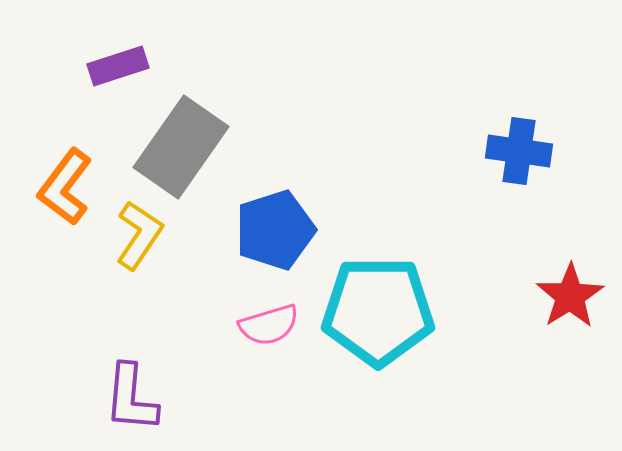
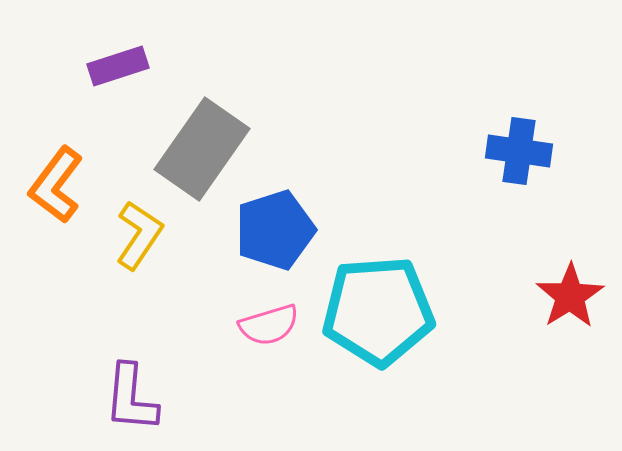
gray rectangle: moved 21 px right, 2 px down
orange L-shape: moved 9 px left, 2 px up
cyan pentagon: rotated 4 degrees counterclockwise
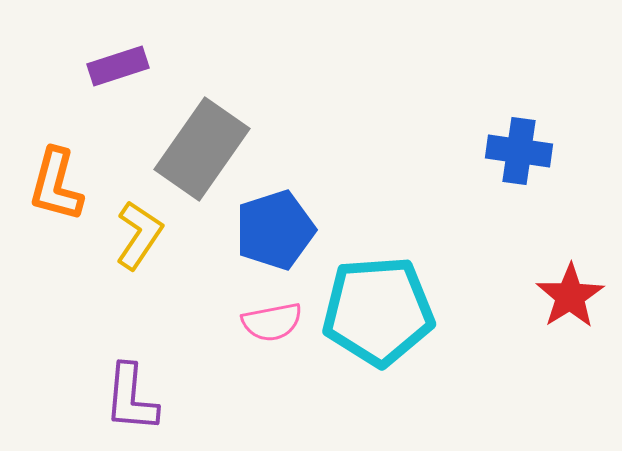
orange L-shape: rotated 22 degrees counterclockwise
pink semicircle: moved 3 px right, 3 px up; rotated 6 degrees clockwise
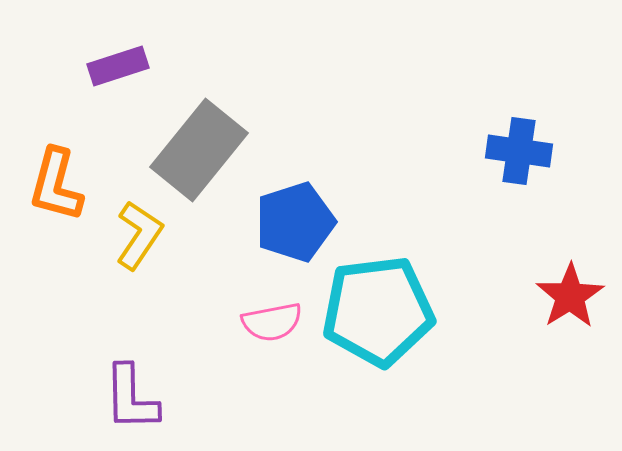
gray rectangle: moved 3 px left, 1 px down; rotated 4 degrees clockwise
blue pentagon: moved 20 px right, 8 px up
cyan pentagon: rotated 3 degrees counterclockwise
purple L-shape: rotated 6 degrees counterclockwise
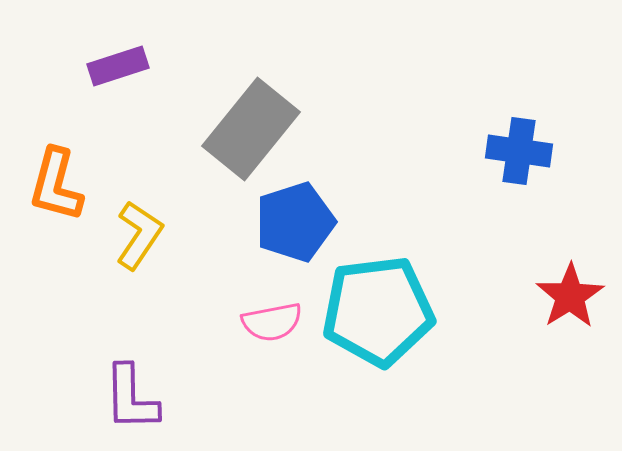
gray rectangle: moved 52 px right, 21 px up
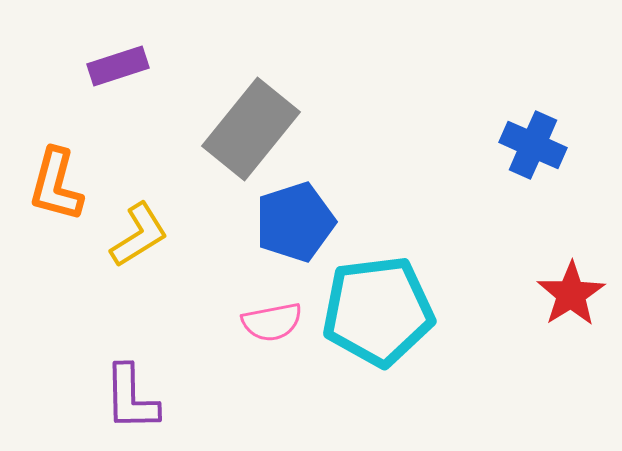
blue cross: moved 14 px right, 6 px up; rotated 16 degrees clockwise
yellow L-shape: rotated 24 degrees clockwise
red star: moved 1 px right, 2 px up
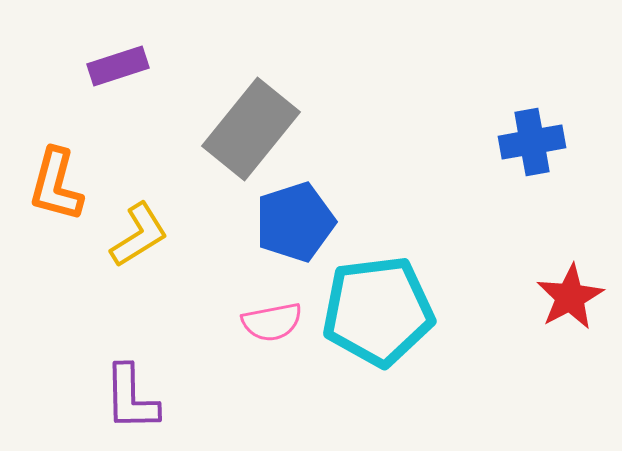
blue cross: moved 1 px left, 3 px up; rotated 34 degrees counterclockwise
red star: moved 1 px left, 3 px down; rotated 4 degrees clockwise
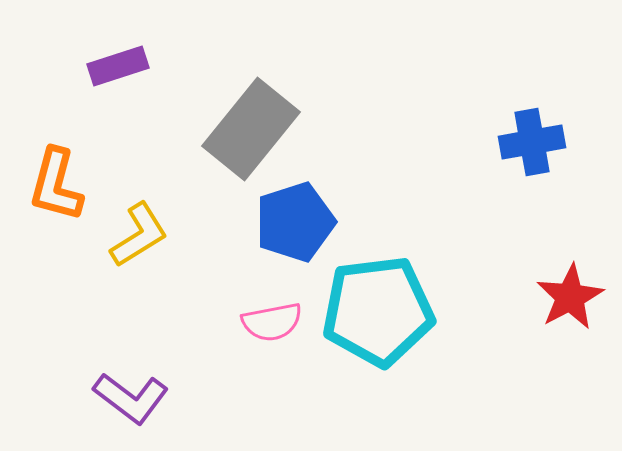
purple L-shape: rotated 52 degrees counterclockwise
